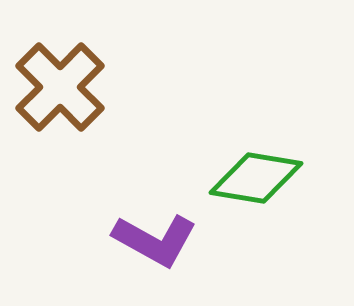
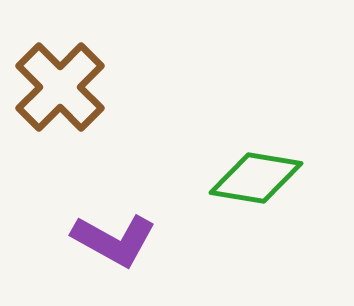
purple L-shape: moved 41 px left
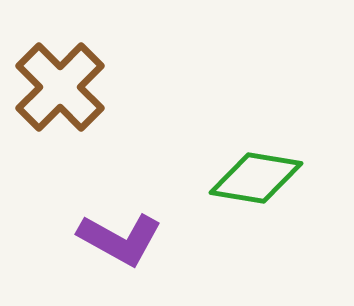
purple L-shape: moved 6 px right, 1 px up
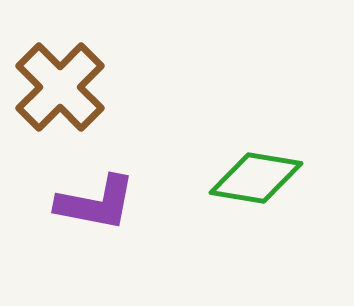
purple L-shape: moved 24 px left, 36 px up; rotated 18 degrees counterclockwise
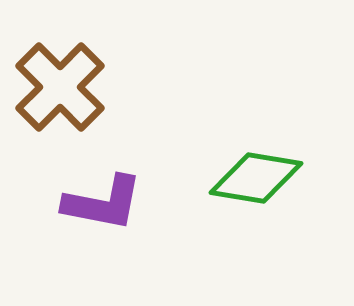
purple L-shape: moved 7 px right
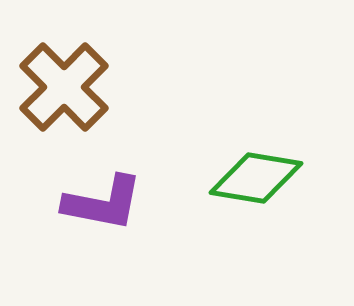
brown cross: moved 4 px right
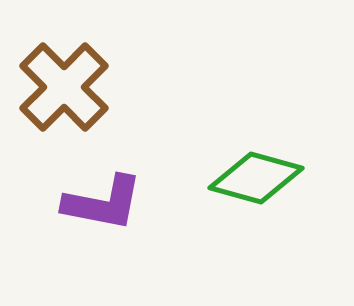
green diamond: rotated 6 degrees clockwise
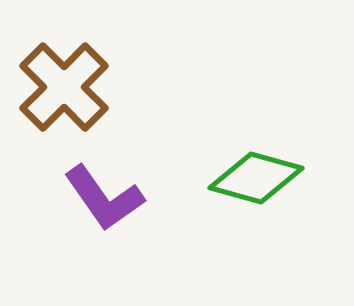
purple L-shape: moved 1 px right, 5 px up; rotated 44 degrees clockwise
